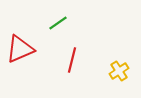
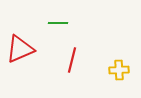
green line: rotated 36 degrees clockwise
yellow cross: moved 1 px up; rotated 30 degrees clockwise
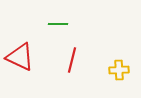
green line: moved 1 px down
red triangle: moved 8 px down; rotated 48 degrees clockwise
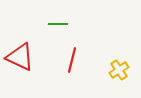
yellow cross: rotated 30 degrees counterclockwise
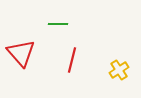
red triangle: moved 1 px right, 4 px up; rotated 24 degrees clockwise
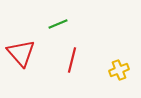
green line: rotated 24 degrees counterclockwise
yellow cross: rotated 12 degrees clockwise
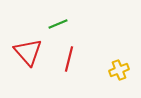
red triangle: moved 7 px right, 1 px up
red line: moved 3 px left, 1 px up
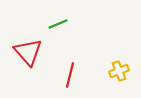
red line: moved 1 px right, 16 px down
yellow cross: moved 1 px down
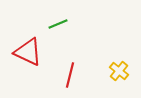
red triangle: rotated 24 degrees counterclockwise
yellow cross: rotated 30 degrees counterclockwise
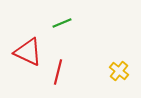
green line: moved 4 px right, 1 px up
red line: moved 12 px left, 3 px up
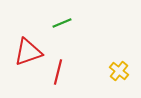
red triangle: rotated 44 degrees counterclockwise
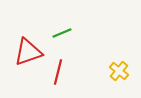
green line: moved 10 px down
